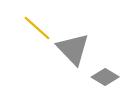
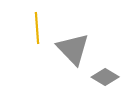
yellow line: rotated 44 degrees clockwise
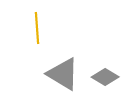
gray triangle: moved 10 px left, 25 px down; rotated 15 degrees counterclockwise
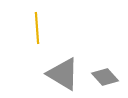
gray diamond: rotated 16 degrees clockwise
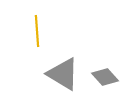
yellow line: moved 3 px down
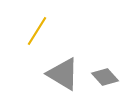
yellow line: rotated 36 degrees clockwise
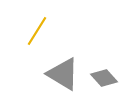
gray diamond: moved 1 px left, 1 px down
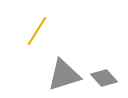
gray triangle: moved 1 px right, 1 px down; rotated 48 degrees counterclockwise
